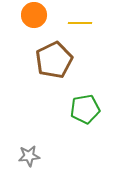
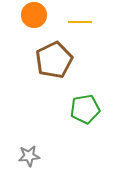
yellow line: moved 1 px up
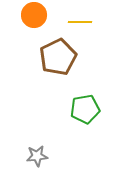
brown pentagon: moved 4 px right, 3 px up
gray star: moved 8 px right
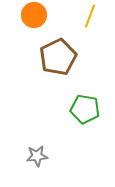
yellow line: moved 10 px right, 6 px up; rotated 70 degrees counterclockwise
green pentagon: rotated 20 degrees clockwise
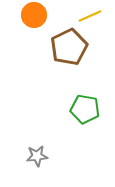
yellow line: rotated 45 degrees clockwise
brown pentagon: moved 11 px right, 10 px up
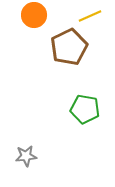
gray star: moved 11 px left
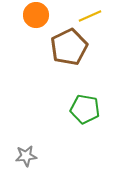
orange circle: moved 2 px right
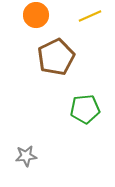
brown pentagon: moved 13 px left, 10 px down
green pentagon: rotated 16 degrees counterclockwise
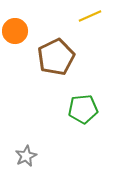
orange circle: moved 21 px left, 16 px down
green pentagon: moved 2 px left
gray star: rotated 20 degrees counterclockwise
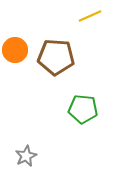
orange circle: moved 19 px down
brown pentagon: rotated 30 degrees clockwise
green pentagon: rotated 12 degrees clockwise
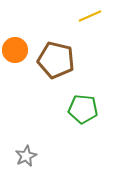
brown pentagon: moved 3 px down; rotated 9 degrees clockwise
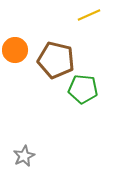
yellow line: moved 1 px left, 1 px up
green pentagon: moved 20 px up
gray star: moved 2 px left
